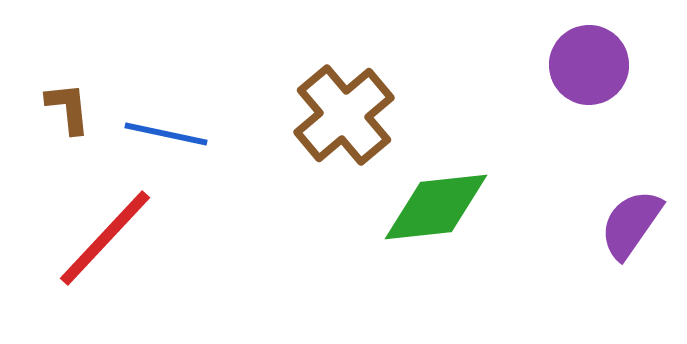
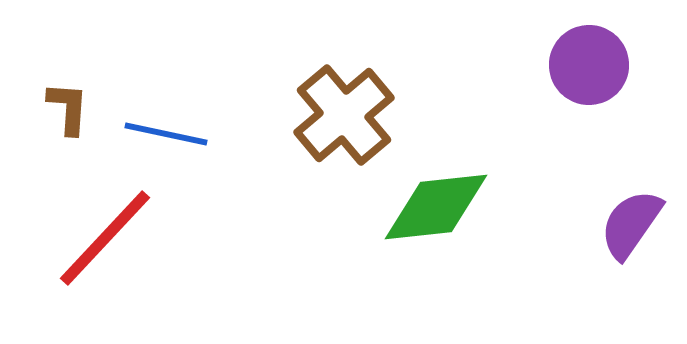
brown L-shape: rotated 10 degrees clockwise
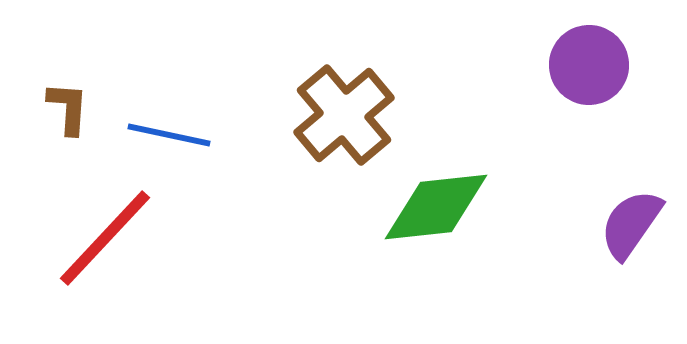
blue line: moved 3 px right, 1 px down
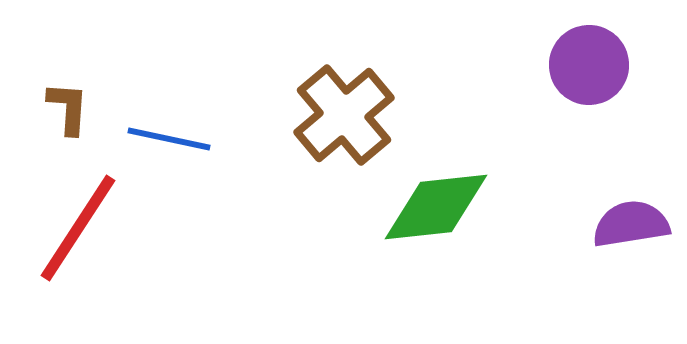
blue line: moved 4 px down
purple semicircle: rotated 46 degrees clockwise
red line: moved 27 px left, 10 px up; rotated 10 degrees counterclockwise
